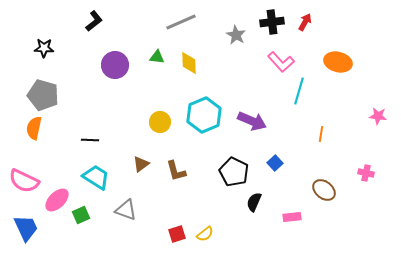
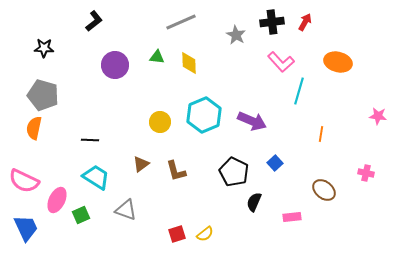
pink ellipse: rotated 20 degrees counterclockwise
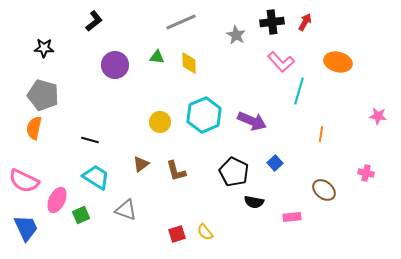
black line: rotated 12 degrees clockwise
black semicircle: rotated 102 degrees counterclockwise
yellow semicircle: moved 2 px up; rotated 90 degrees clockwise
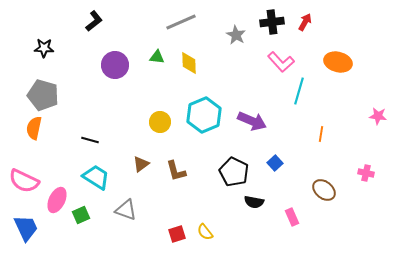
pink rectangle: rotated 72 degrees clockwise
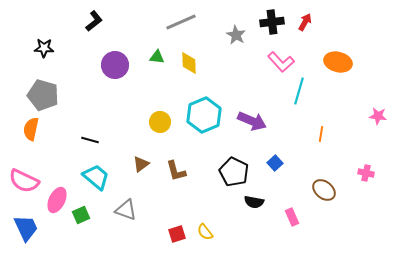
orange semicircle: moved 3 px left, 1 px down
cyan trapezoid: rotated 8 degrees clockwise
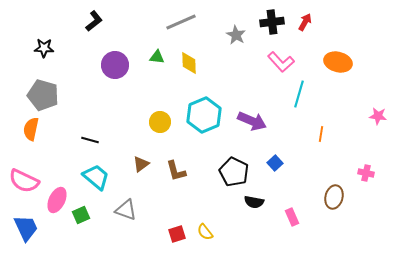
cyan line: moved 3 px down
brown ellipse: moved 10 px right, 7 px down; rotated 65 degrees clockwise
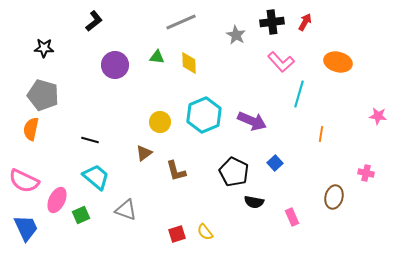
brown triangle: moved 3 px right, 11 px up
